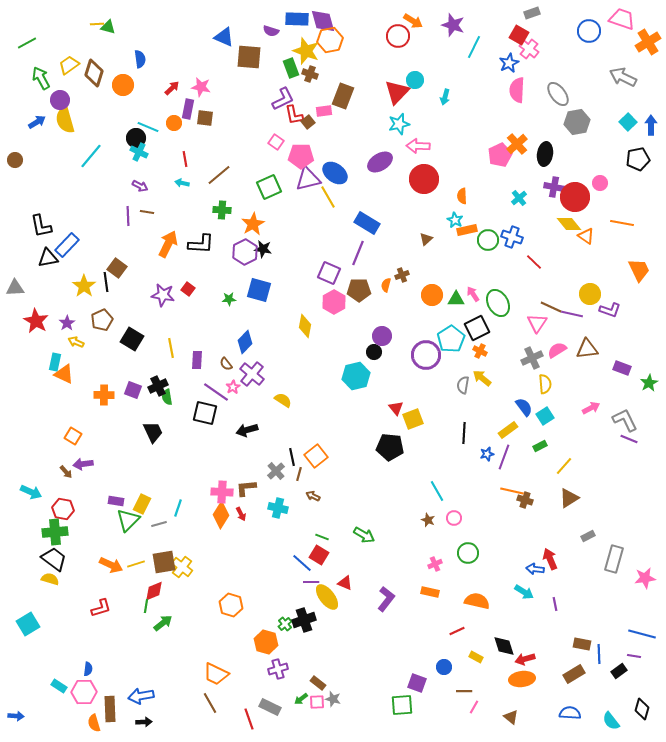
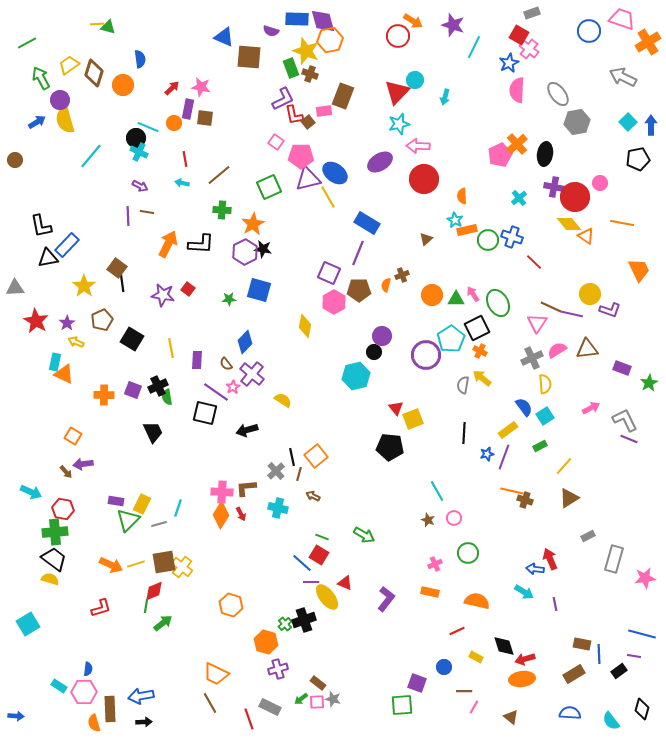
black line at (106, 282): moved 16 px right
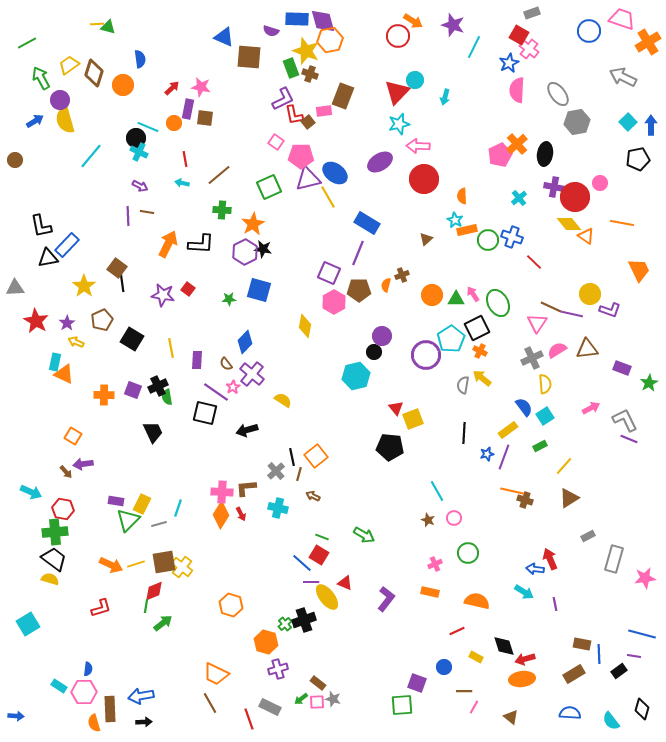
blue arrow at (37, 122): moved 2 px left, 1 px up
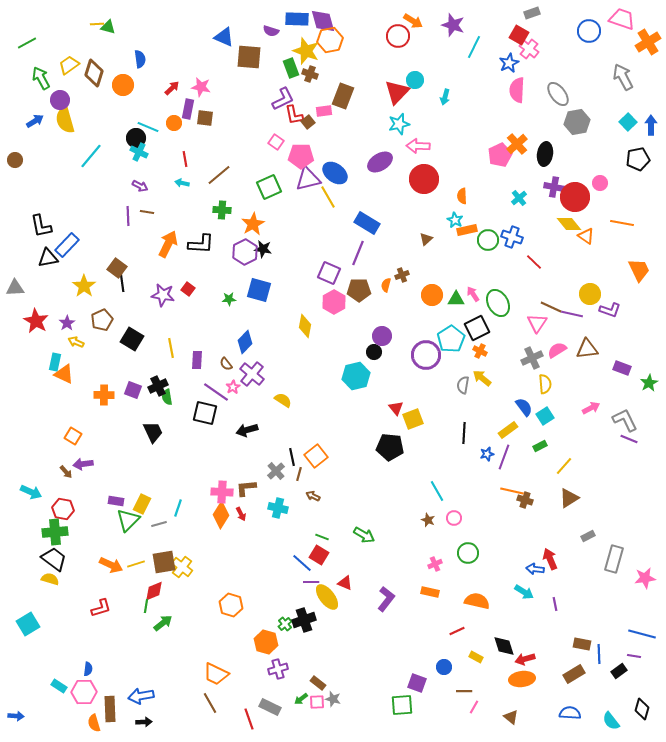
gray arrow at (623, 77): rotated 36 degrees clockwise
